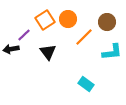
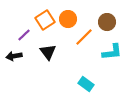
black arrow: moved 3 px right, 7 px down
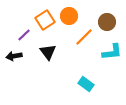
orange circle: moved 1 px right, 3 px up
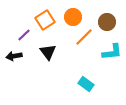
orange circle: moved 4 px right, 1 px down
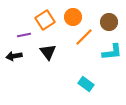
brown circle: moved 2 px right
purple line: rotated 32 degrees clockwise
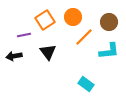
cyan L-shape: moved 3 px left, 1 px up
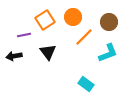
cyan L-shape: moved 1 px left, 2 px down; rotated 15 degrees counterclockwise
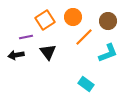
brown circle: moved 1 px left, 1 px up
purple line: moved 2 px right, 2 px down
black arrow: moved 2 px right, 1 px up
